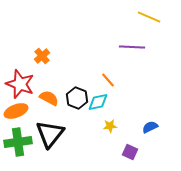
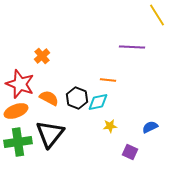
yellow line: moved 8 px right, 2 px up; rotated 35 degrees clockwise
orange line: rotated 42 degrees counterclockwise
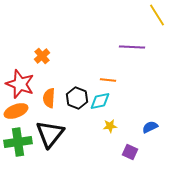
orange semicircle: rotated 114 degrees counterclockwise
cyan diamond: moved 2 px right, 1 px up
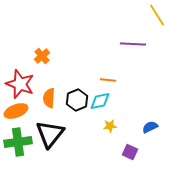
purple line: moved 1 px right, 3 px up
black hexagon: moved 2 px down; rotated 15 degrees clockwise
